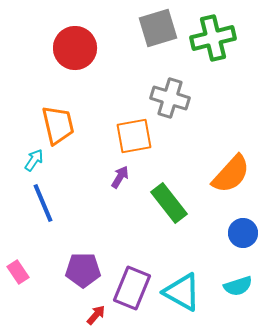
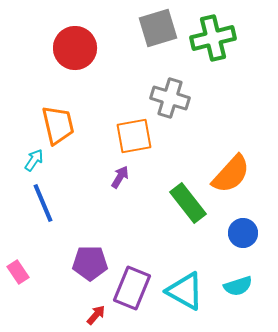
green rectangle: moved 19 px right
purple pentagon: moved 7 px right, 7 px up
cyan triangle: moved 3 px right, 1 px up
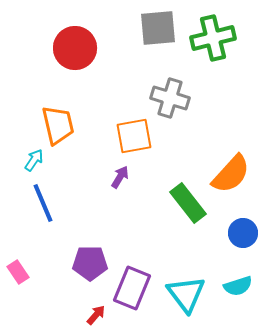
gray square: rotated 12 degrees clockwise
cyan triangle: moved 1 px right, 3 px down; rotated 24 degrees clockwise
